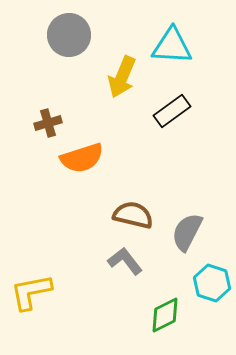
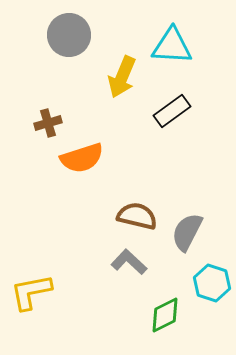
brown semicircle: moved 4 px right, 1 px down
gray L-shape: moved 4 px right, 1 px down; rotated 9 degrees counterclockwise
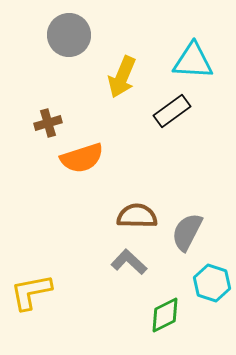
cyan triangle: moved 21 px right, 15 px down
brown semicircle: rotated 12 degrees counterclockwise
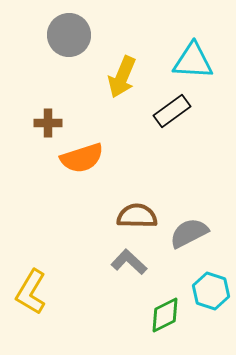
brown cross: rotated 16 degrees clockwise
gray semicircle: moved 2 px right, 1 px down; rotated 36 degrees clockwise
cyan hexagon: moved 1 px left, 8 px down
yellow L-shape: rotated 48 degrees counterclockwise
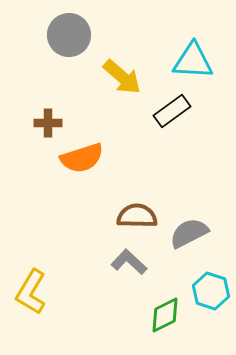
yellow arrow: rotated 72 degrees counterclockwise
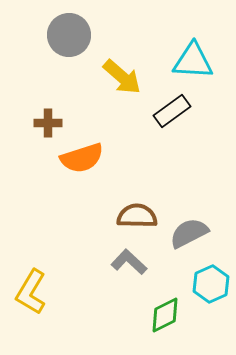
cyan hexagon: moved 7 px up; rotated 18 degrees clockwise
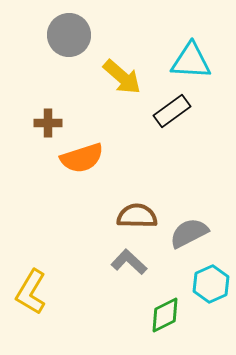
cyan triangle: moved 2 px left
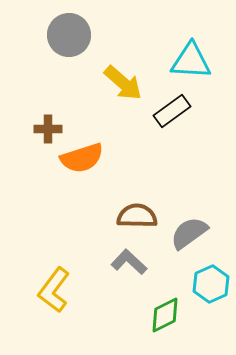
yellow arrow: moved 1 px right, 6 px down
brown cross: moved 6 px down
gray semicircle: rotated 9 degrees counterclockwise
yellow L-shape: moved 23 px right, 2 px up; rotated 6 degrees clockwise
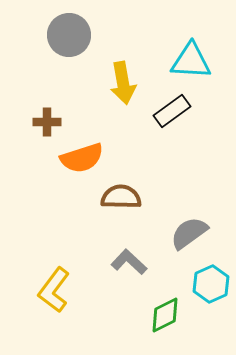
yellow arrow: rotated 39 degrees clockwise
brown cross: moved 1 px left, 7 px up
brown semicircle: moved 16 px left, 19 px up
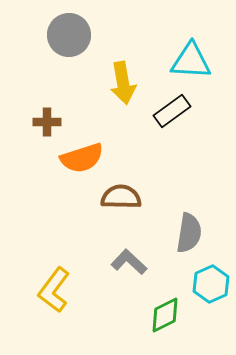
gray semicircle: rotated 135 degrees clockwise
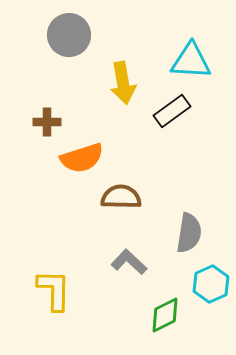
yellow L-shape: rotated 144 degrees clockwise
